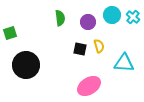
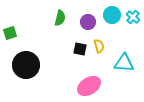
green semicircle: rotated 21 degrees clockwise
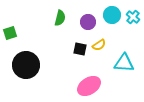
yellow semicircle: moved 1 px up; rotated 72 degrees clockwise
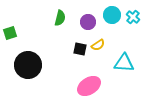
yellow semicircle: moved 1 px left
black circle: moved 2 px right
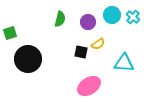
green semicircle: moved 1 px down
yellow semicircle: moved 1 px up
black square: moved 1 px right, 3 px down
black circle: moved 6 px up
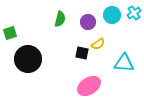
cyan cross: moved 1 px right, 4 px up; rotated 16 degrees clockwise
black square: moved 1 px right, 1 px down
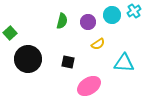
cyan cross: moved 2 px up
green semicircle: moved 2 px right, 2 px down
green square: rotated 24 degrees counterclockwise
black square: moved 14 px left, 9 px down
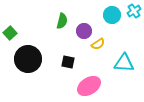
purple circle: moved 4 px left, 9 px down
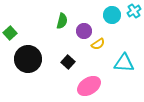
black square: rotated 32 degrees clockwise
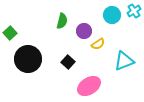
cyan triangle: moved 2 px up; rotated 25 degrees counterclockwise
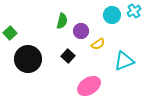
purple circle: moved 3 px left
black square: moved 6 px up
